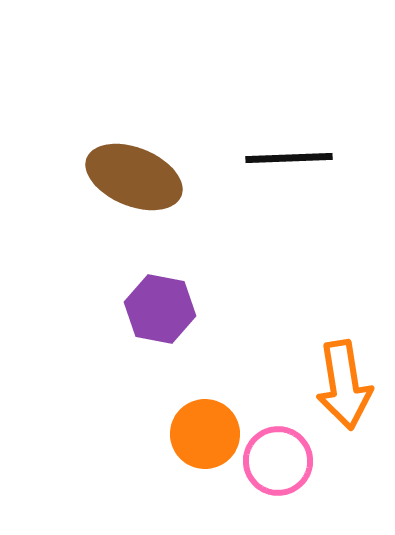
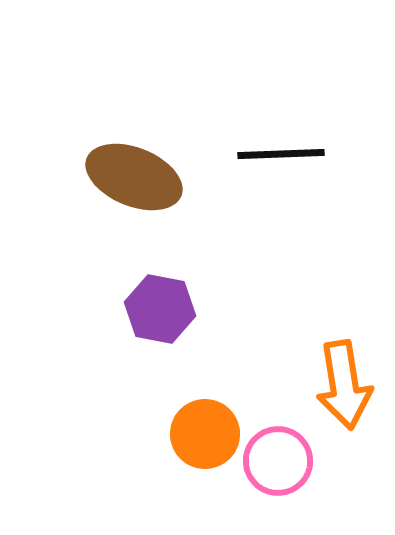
black line: moved 8 px left, 4 px up
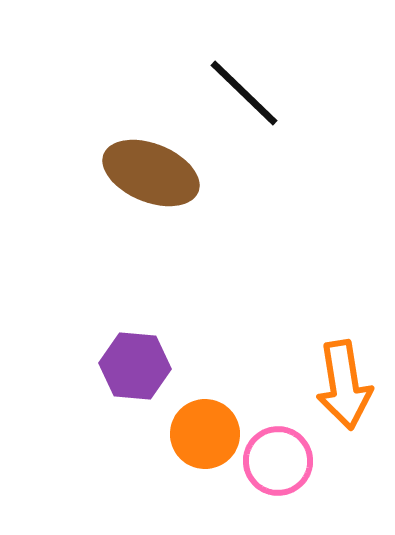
black line: moved 37 px left, 61 px up; rotated 46 degrees clockwise
brown ellipse: moved 17 px right, 4 px up
purple hexagon: moved 25 px left, 57 px down; rotated 6 degrees counterclockwise
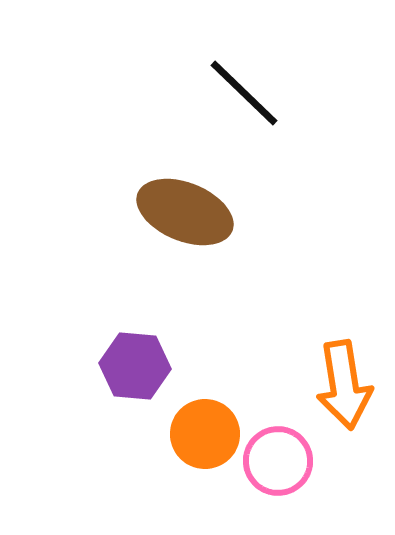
brown ellipse: moved 34 px right, 39 px down
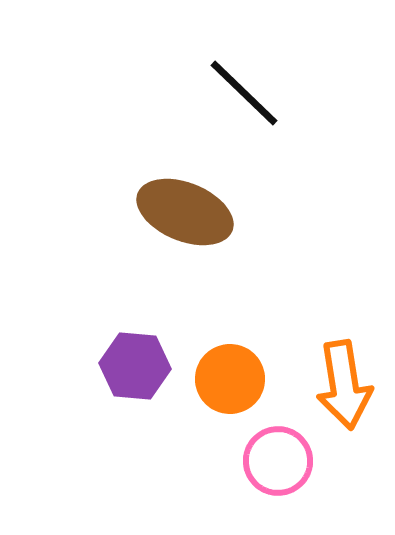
orange circle: moved 25 px right, 55 px up
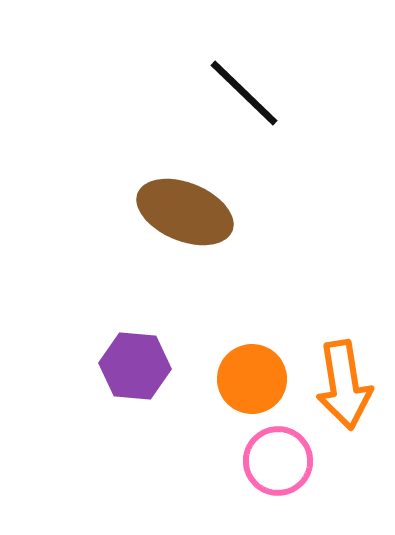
orange circle: moved 22 px right
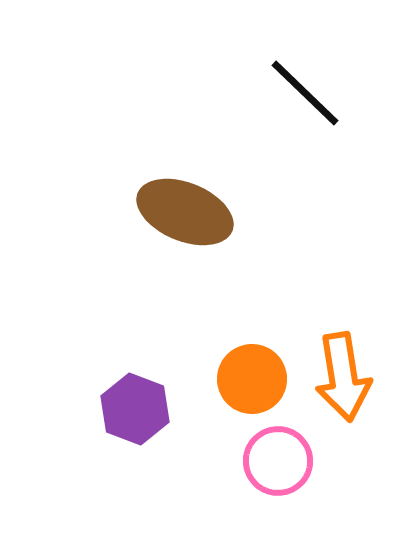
black line: moved 61 px right
purple hexagon: moved 43 px down; rotated 16 degrees clockwise
orange arrow: moved 1 px left, 8 px up
